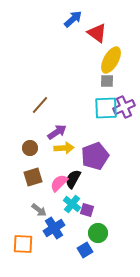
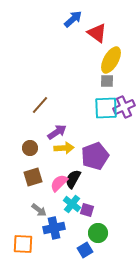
blue cross: rotated 20 degrees clockwise
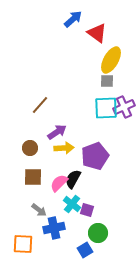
brown square: rotated 18 degrees clockwise
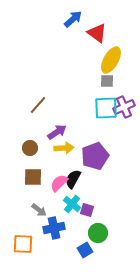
brown line: moved 2 px left
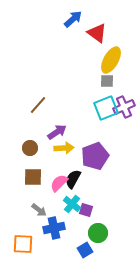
cyan square: rotated 20 degrees counterclockwise
purple square: moved 1 px left
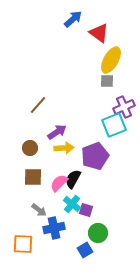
red triangle: moved 2 px right
cyan square: moved 8 px right, 17 px down
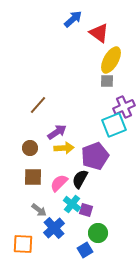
black semicircle: moved 7 px right
blue cross: rotated 30 degrees counterclockwise
